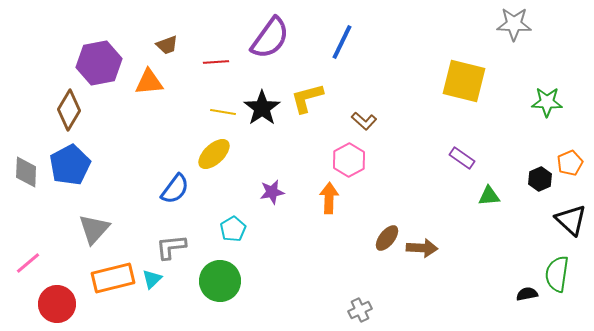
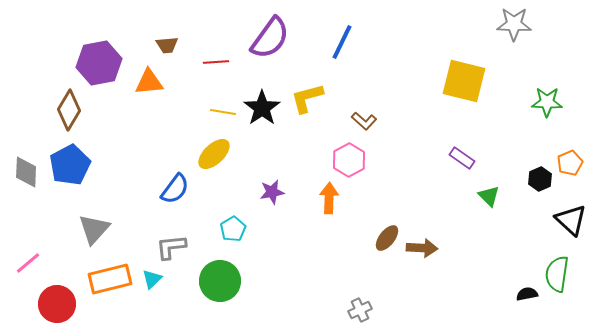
brown trapezoid: rotated 15 degrees clockwise
green triangle: rotated 50 degrees clockwise
orange rectangle: moved 3 px left, 1 px down
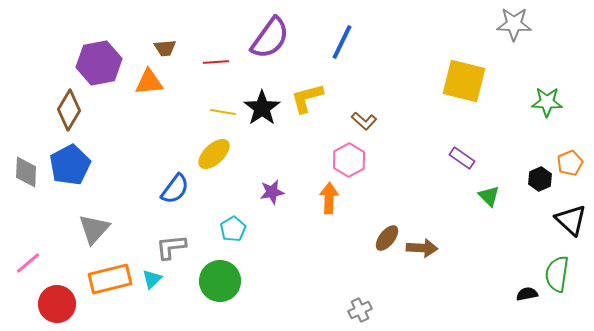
brown trapezoid: moved 2 px left, 3 px down
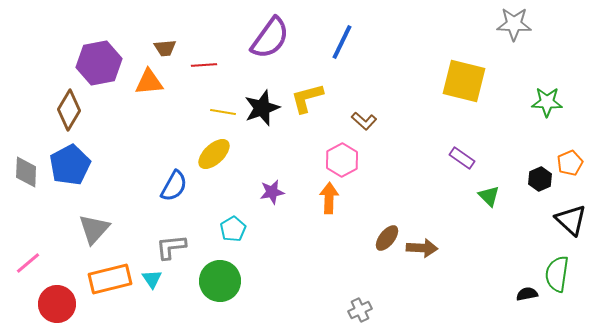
red line: moved 12 px left, 3 px down
black star: rotated 15 degrees clockwise
pink hexagon: moved 7 px left
blue semicircle: moved 1 px left, 3 px up; rotated 8 degrees counterclockwise
cyan triangle: rotated 20 degrees counterclockwise
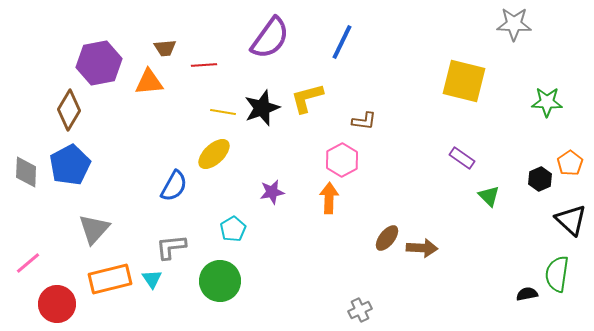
brown L-shape: rotated 35 degrees counterclockwise
orange pentagon: rotated 10 degrees counterclockwise
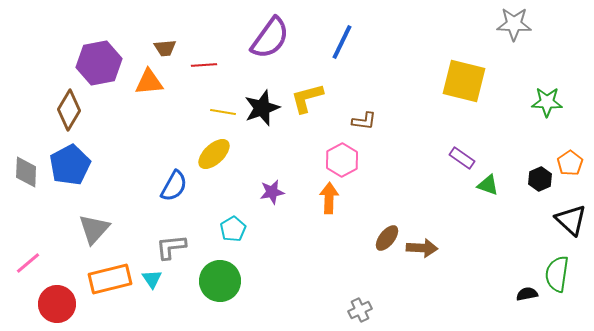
green triangle: moved 1 px left, 11 px up; rotated 25 degrees counterclockwise
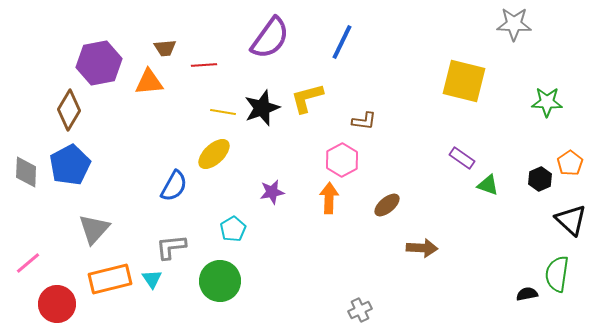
brown ellipse: moved 33 px up; rotated 12 degrees clockwise
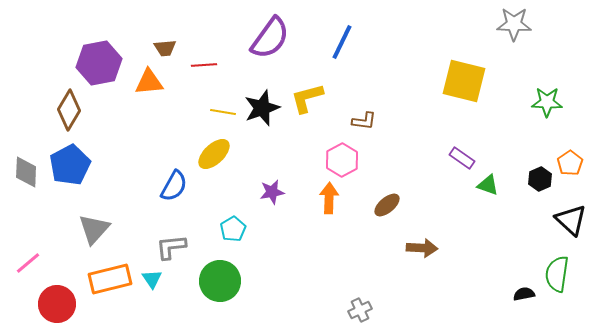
black semicircle: moved 3 px left
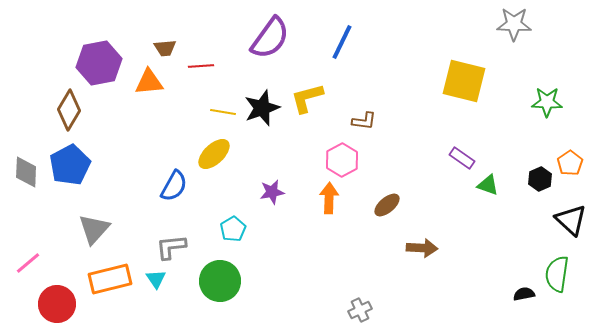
red line: moved 3 px left, 1 px down
cyan triangle: moved 4 px right
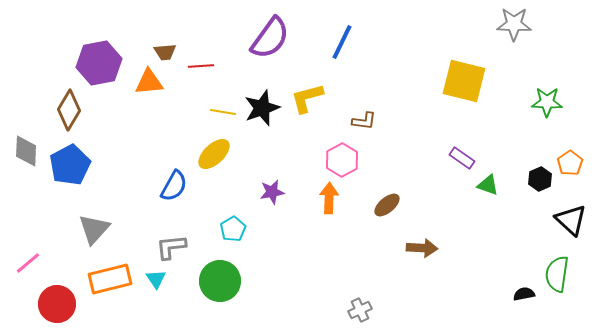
brown trapezoid: moved 4 px down
gray diamond: moved 21 px up
